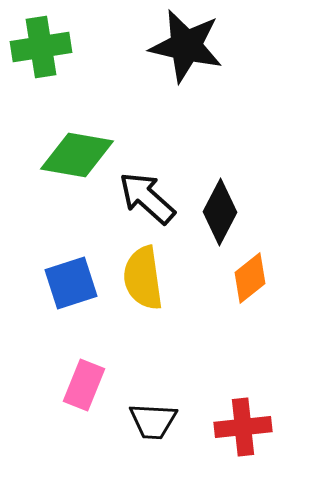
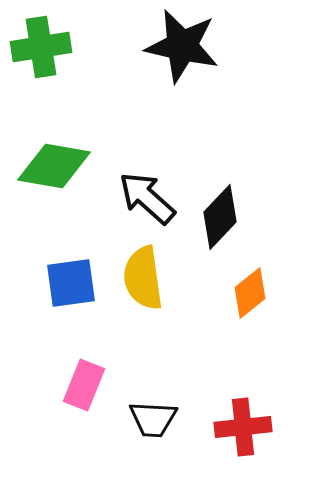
black star: moved 4 px left
green diamond: moved 23 px left, 11 px down
black diamond: moved 5 px down; rotated 16 degrees clockwise
orange diamond: moved 15 px down
blue square: rotated 10 degrees clockwise
black trapezoid: moved 2 px up
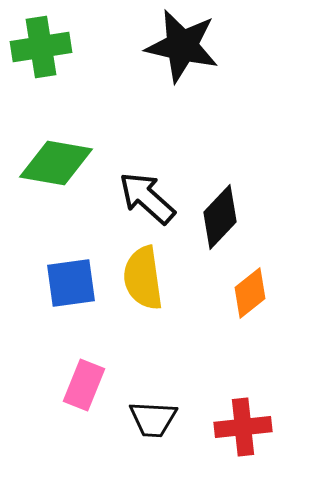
green diamond: moved 2 px right, 3 px up
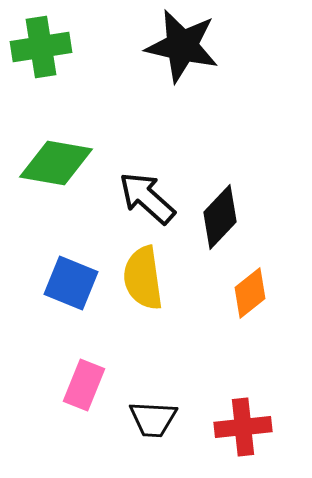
blue square: rotated 30 degrees clockwise
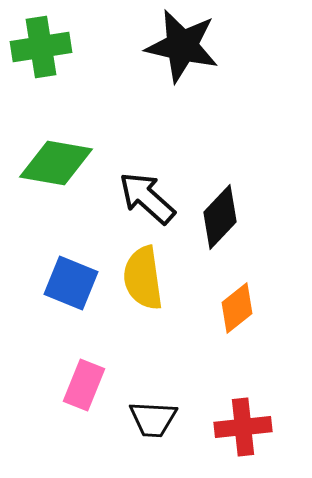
orange diamond: moved 13 px left, 15 px down
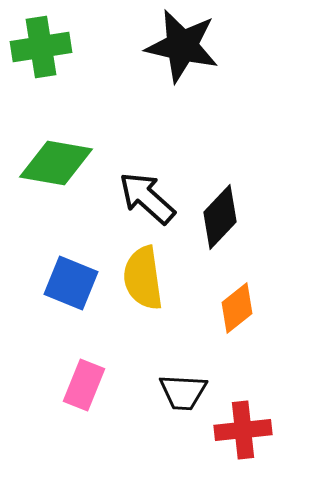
black trapezoid: moved 30 px right, 27 px up
red cross: moved 3 px down
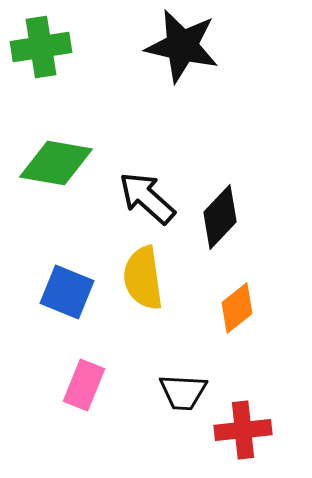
blue square: moved 4 px left, 9 px down
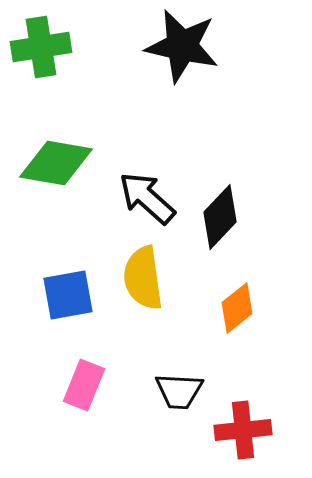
blue square: moved 1 px right, 3 px down; rotated 32 degrees counterclockwise
black trapezoid: moved 4 px left, 1 px up
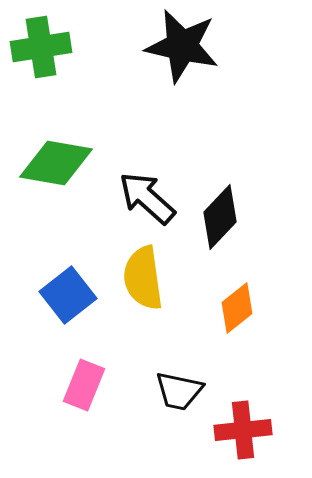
blue square: rotated 28 degrees counterclockwise
black trapezoid: rotated 9 degrees clockwise
